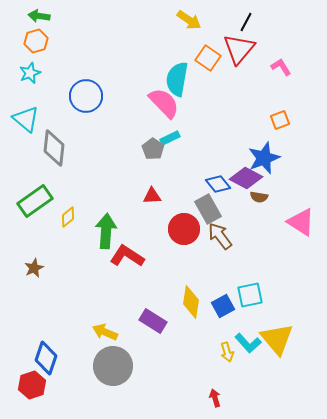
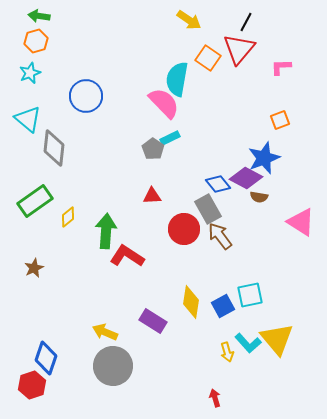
pink L-shape at (281, 67): rotated 60 degrees counterclockwise
cyan triangle at (26, 119): moved 2 px right
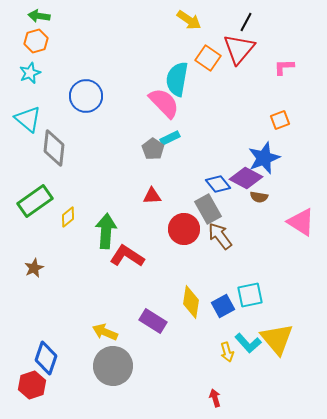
pink L-shape at (281, 67): moved 3 px right
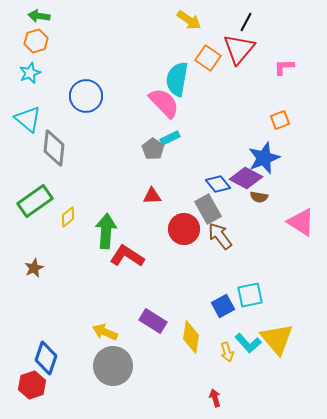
yellow diamond at (191, 302): moved 35 px down
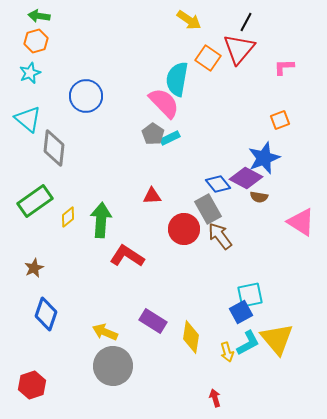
gray pentagon at (153, 149): moved 15 px up
green arrow at (106, 231): moved 5 px left, 11 px up
blue square at (223, 306): moved 18 px right, 6 px down
cyan L-shape at (248, 343): rotated 76 degrees counterclockwise
blue diamond at (46, 358): moved 44 px up
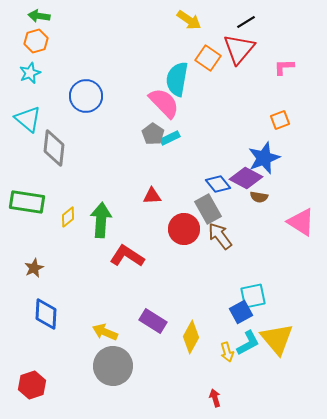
black line at (246, 22): rotated 30 degrees clockwise
green rectangle at (35, 201): moved 8 px left, 1 px down; rotated 44 degrees clockwise
cyan square at (250, 295): moved 3 px right, 1 px down
blue diamond at (46, 314): rotated 16 degrees counterclockwise
yellow diamond at (191, 337): rotated 20 degrees clockwise
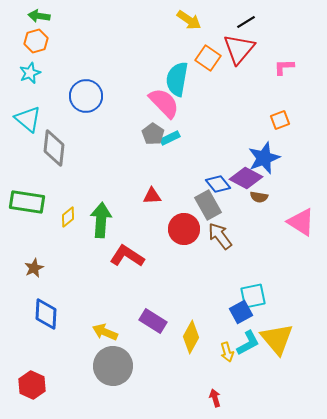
gray rectangle at (208, 209): moved 4 px up
red hexagon at (32, 385): rotated 16 degrees counterclockwise
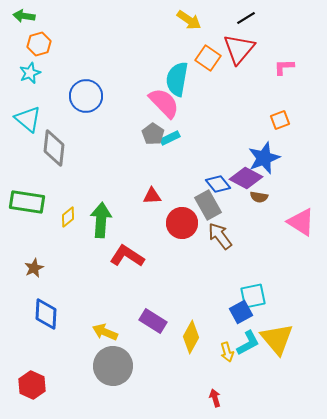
green arrow at (39, 16): moved 15 px left
black line at (246, 22): moved 4 px up
orange hexagon at (36, 41): moved 3 px right, 3 px down
red circle at (184, 229): moved 2 px left, 6 px up
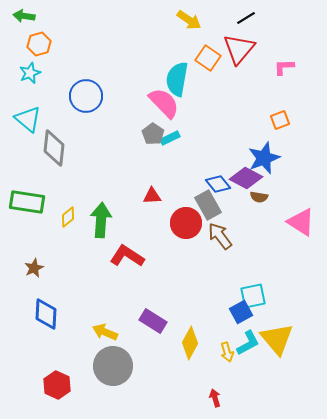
red circle at (182, 223): moved 4 px right
yellow diamond at (191, 337): moved 1 px left, 6 px down
red hexagon at (32, 385): moved 25 px right
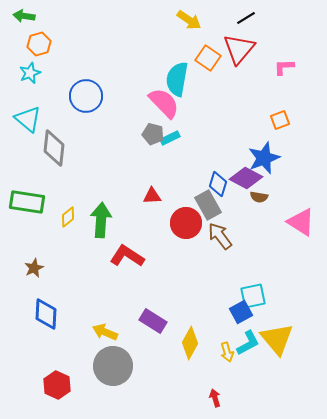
gray pentagon at (153, 134): rotated 20 degrees counterclockwise
blue diamond at (218, 184): rotated 55 degrees clockwise
